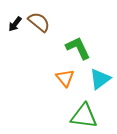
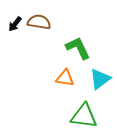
brown semicircle: rotated 30 degrees counterclockwise
orange triangle: rotated 42 degrees counterclockwise
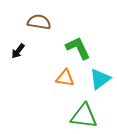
black arrow: moved 3 px right, 27 px down
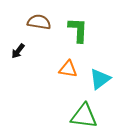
green L-shape: moved 18 px up; rotated 28 degrees clockwise
orange triangle: moved 3 px right, 9 px up
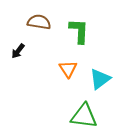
green L-shape: moved 1 px right, 1 px down
orange triangle: rotated 48 degrees clockwise
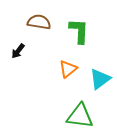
orange triangle: rotated 24 degrees clockwise
green triangle: moved 4 px left
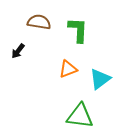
green L-shape: moved 1 px left, 1 px up
orange triangle: rotated 18 degrees clockwise
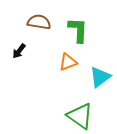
black arrow: moved 1 px right
orange triangle: moved 7 px up
cyan triangle: moved 2 px up
green triangle: rotated 28 degrees clockwise
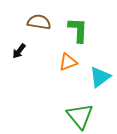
green triangle: rotated 16 degrees clockwise
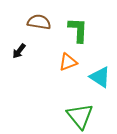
cyan triangle: rotated 50 degrees counterclockwise
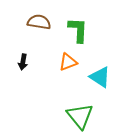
black arrow: moved 4 px right, 11 px down; rotated 28 degrees counterclockwise
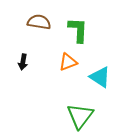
green triangle: rotated 16 degrees clockwise
